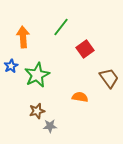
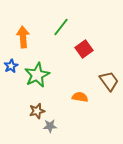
red square: moved 1 px left
brown trapezoid: moved 3 px down
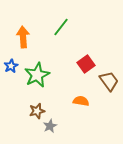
red square: moved 2 px right, 15 px down
orange semicircle: moved 1 px right, 4 px down
gray star: rotated 24 degrees counterclockwise
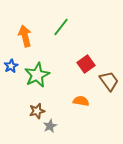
orange arrow: moved 2 px right, 1 px up; rotated 10 degrees counterclockwise
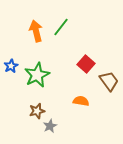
orange arrow: moved 11 px right, 5 px up
red square: rotated 12 degrees counterclockwise
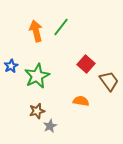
green star: moved 1 px down
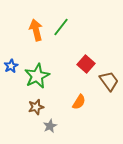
orange arrow: moved 1 px up
orange semicircle: moved 2 px left, 1 px down; rotated 112 degrees clockwise
brown star: moved 1 px left, 4 px up
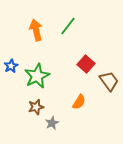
green line: moved 7 px right, 1 px up
gray star: moved 2 px right, 3 px up
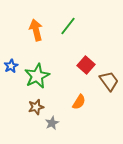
red square: moved 1 px down
